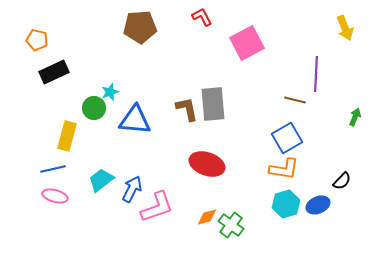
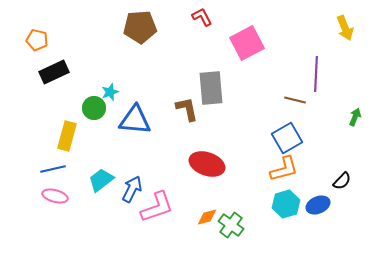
gray rectangle: moved 2 px left, 16 px up
orange L-shape: rotated 24 degrees counterclockwise
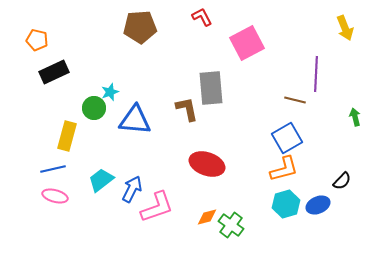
green arrow: rotated 36 degrees counterclockwise
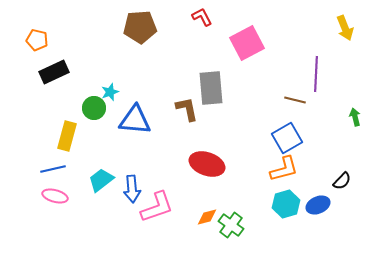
blue arrow: rotated 148 degrees clockwise
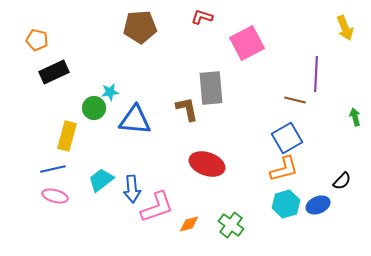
red L-shape: rotated 45 degrees counterclockwise
cyan star: rotated 12 degrees clockwise
orange diamond: moved 18 px left, 7 px down
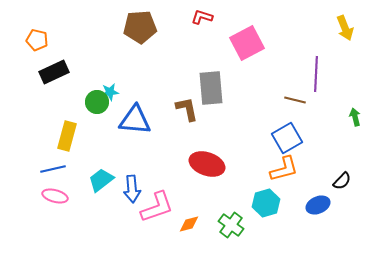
green circle: moved 3 px right, 6 px up
cyan hexagon: moved 20 px left, 1 px up
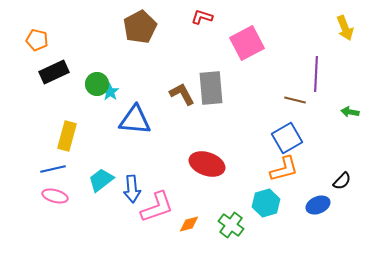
brown pentagon: rotated 24 degrees counterclockwise
cyan star: rotated 30 degrees counterclockwise
green circle: moved 18 px up
brown L-shape: moved 5 px left, 15 px up; rotated 16 degrees counterclockwise
green arrow: moved 5 px left, 5 px up; rotated 66 degrees counterclockwise
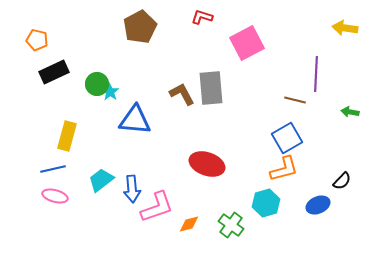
yellow arrow: rotated 120 degrees clockwise
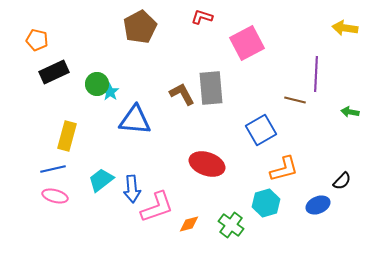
blue square: moved 26 px left, 8 px up
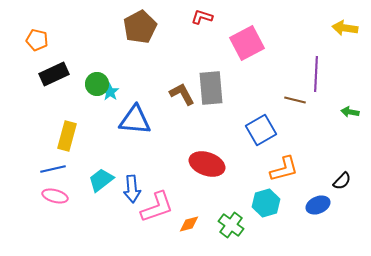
black rectangle: moved 2 px down
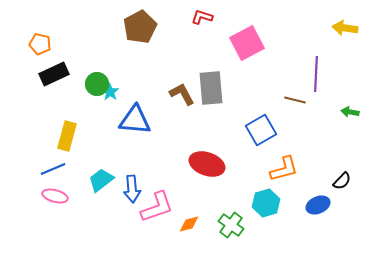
orange pentagon: moved 3 px right, 4 px down
blue line: rotated 10 degrees counterclockwise
